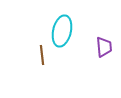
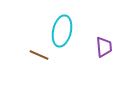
brown line: moved 3 px left; rotated 60 degrees counterclockwise
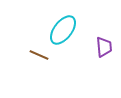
cyan ellipse: moved 1 px right, 1 px up; rotated 24 degrees clockwise
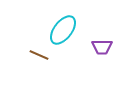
purple trapezoid: moved 2 px left; rotated 95 degrees clockwise
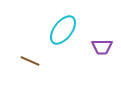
brown line: moved 9 px left, 6 px down
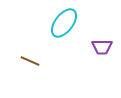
cyan ellipse: moved 1 px right, 7 px up
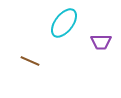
purple trapezoid: moved 1 px left, 5 px up
